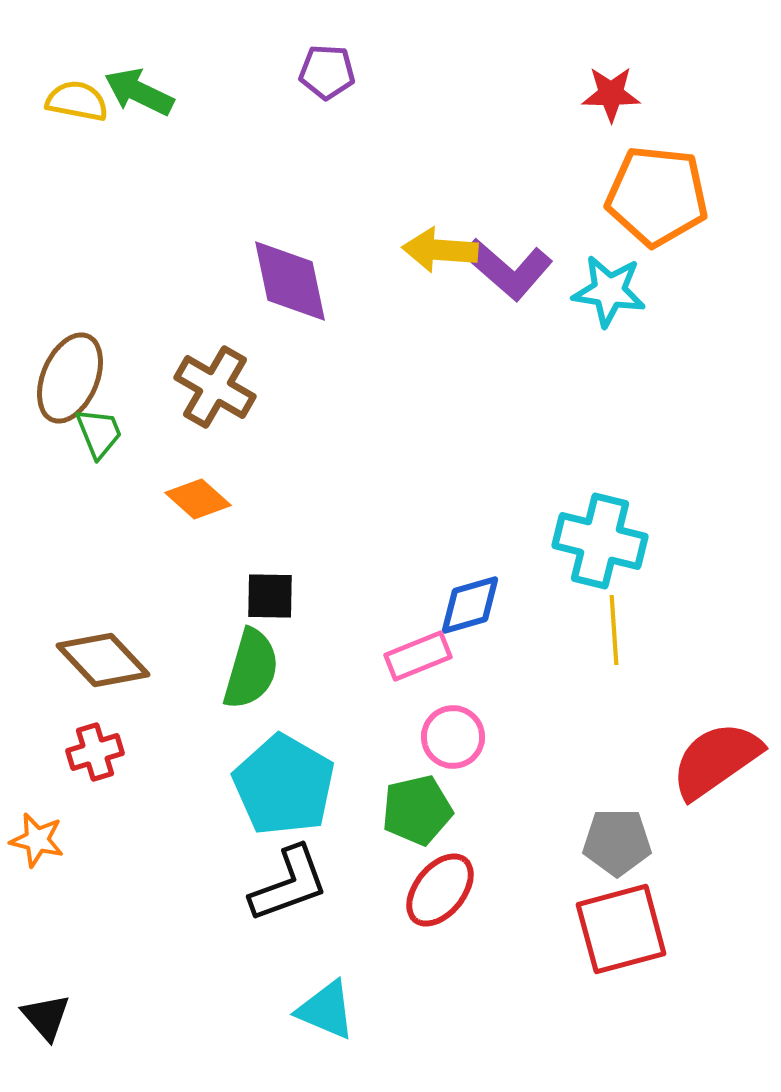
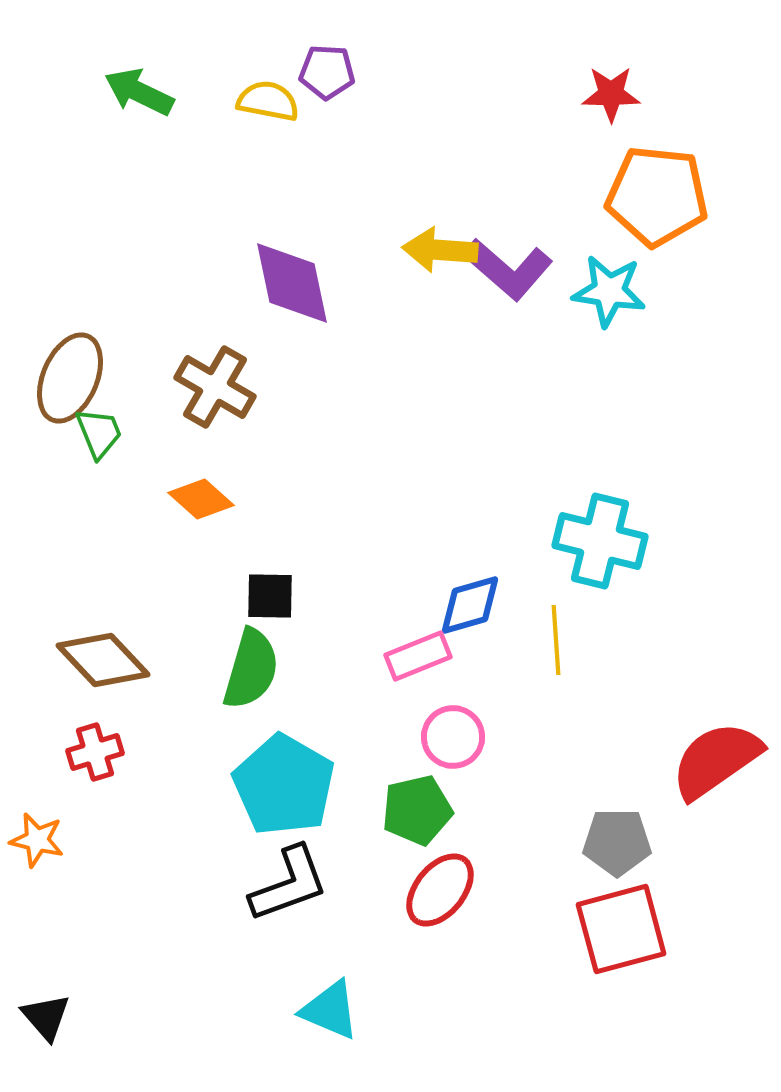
yellow semicircle: moved 191 px right
purple diamond: moved 2 px right, 2 px down
orange diamond: moved 3 px right
yellow line: moved 58 px left, 10 px down
cyan triangle: moved 4 px right
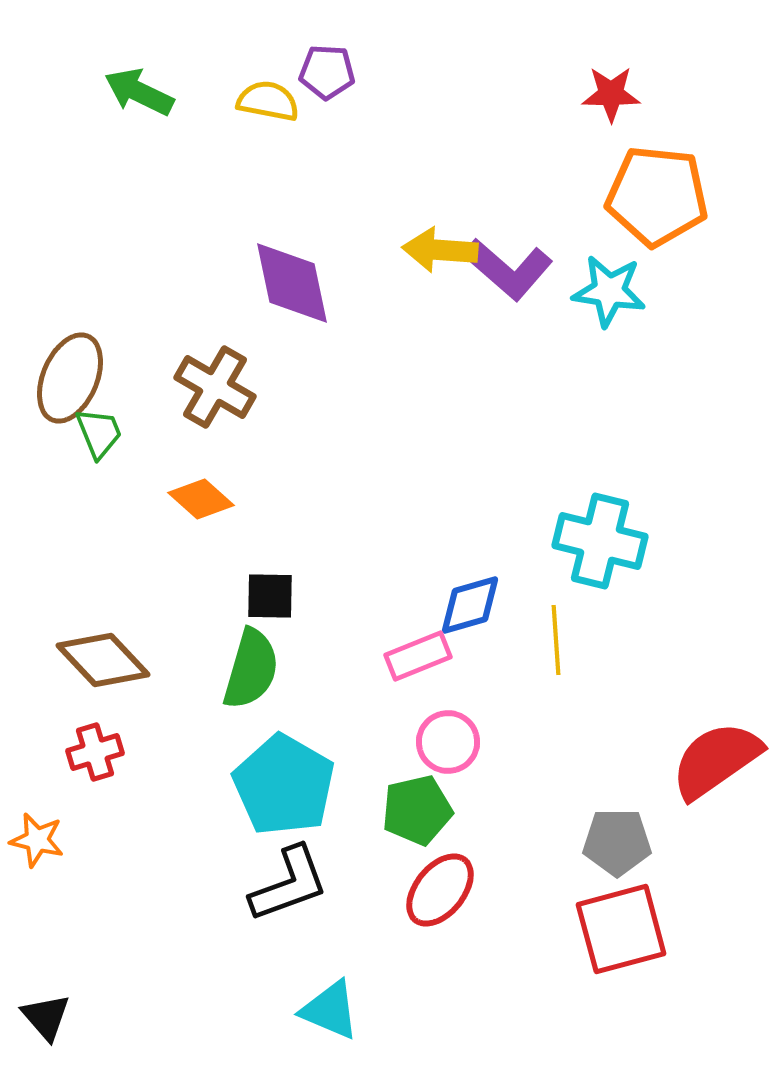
pink circle: moved 5 px left, 5 px down
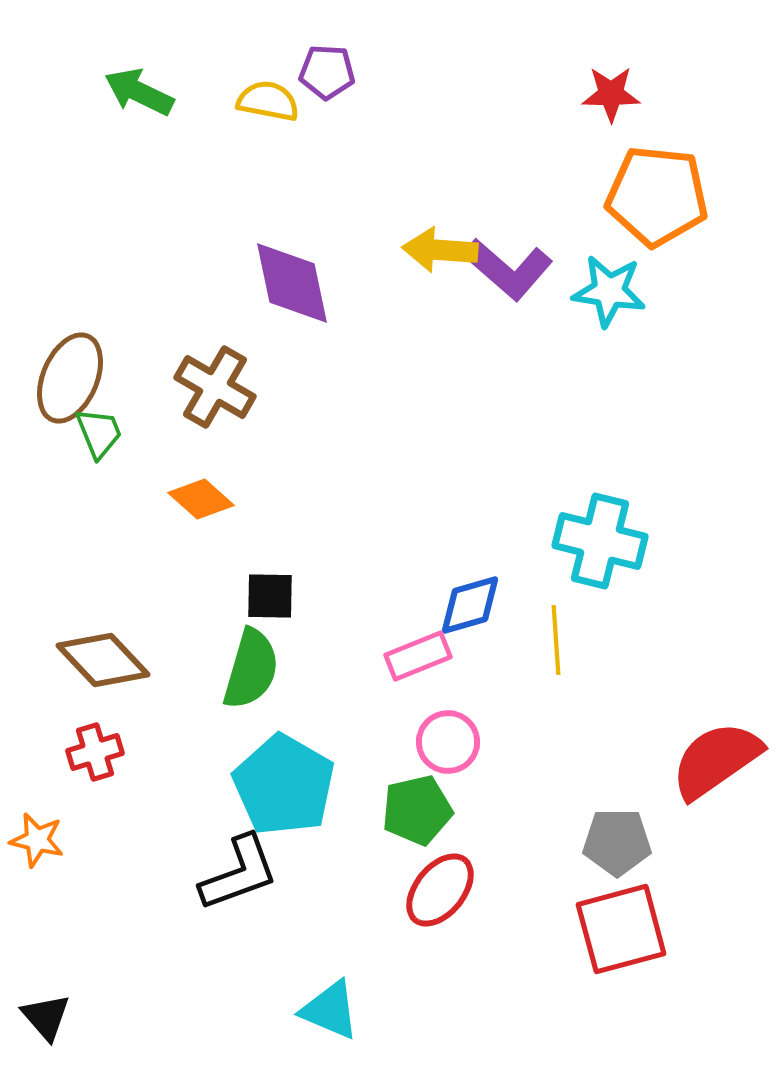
black L-shape: moved 50 px left, 11 px up
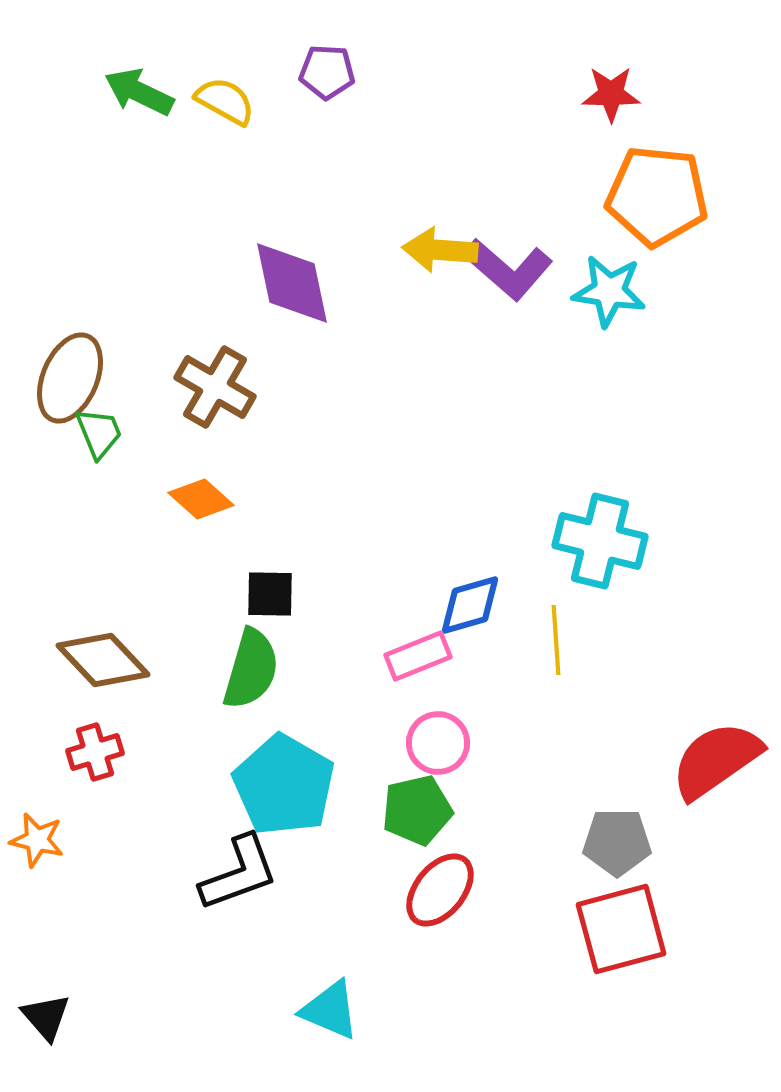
yellow semicircle: moved 43 px left; rotated 18 degrees clockwise
black square: moved 2 px up
pink circle: moved 10 px left, 1 px down
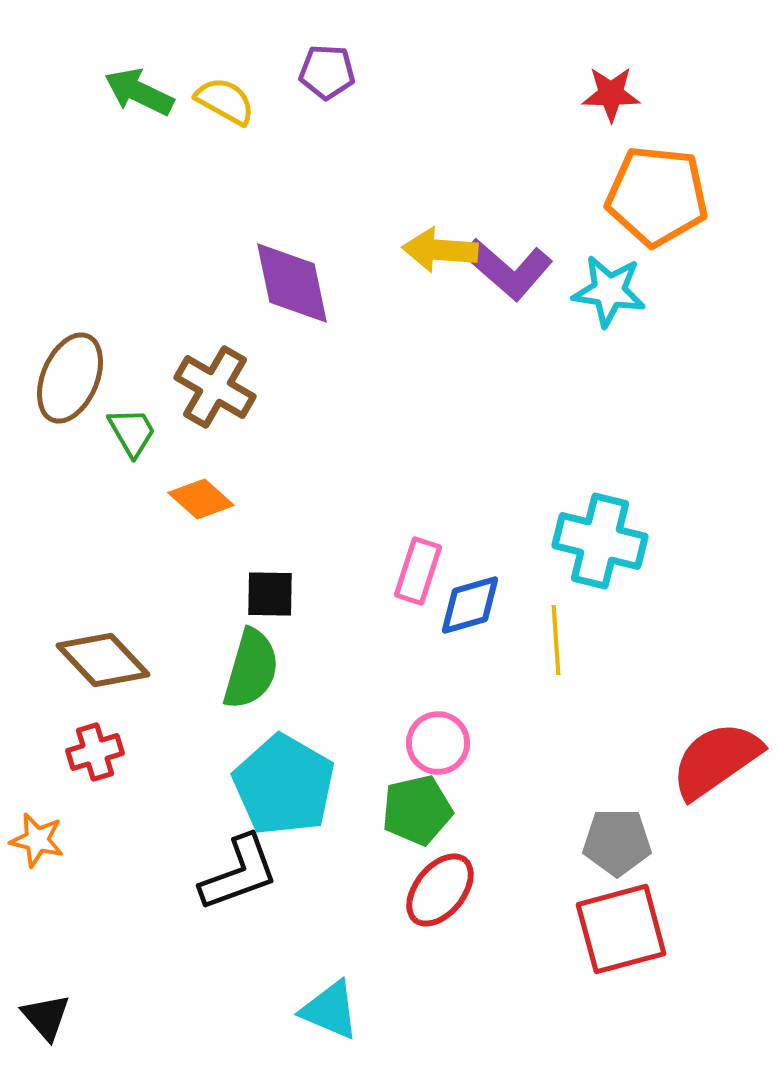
green trapezoid: moved 33 px right, 1 px up; rotated 8 degrees counterclockwise
pink rectangle: moved 85 px up; rotated 50 degrees counterclockwise
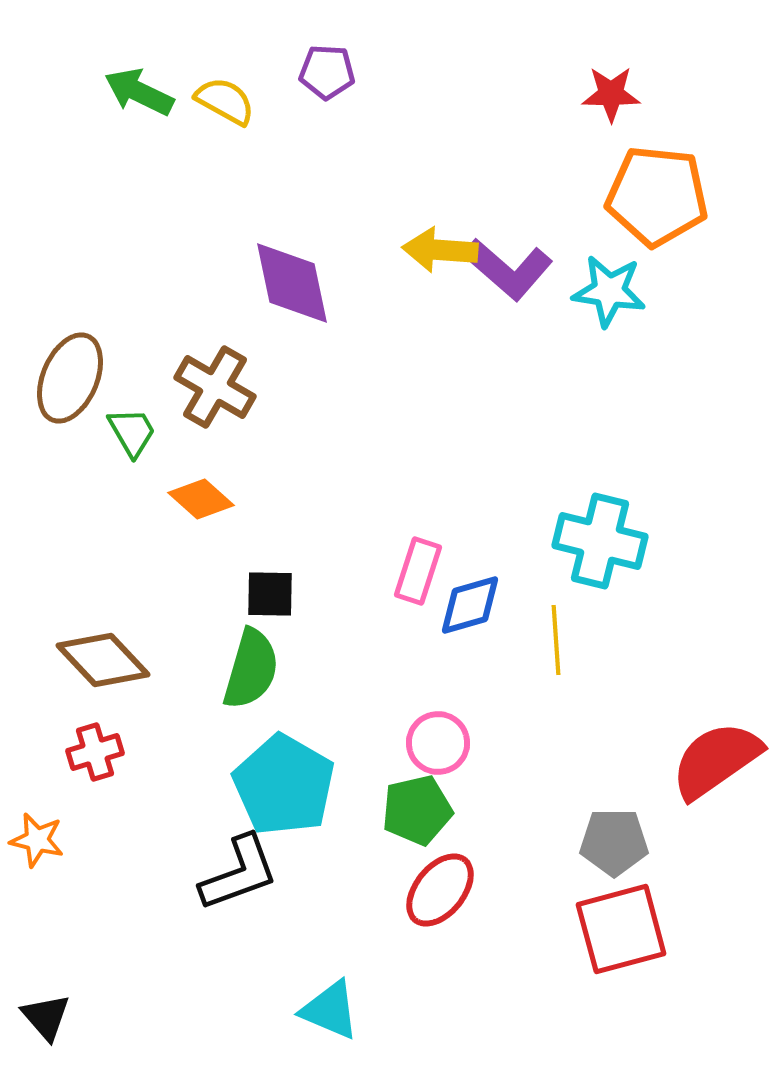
gray pentagon: moved 3 px left
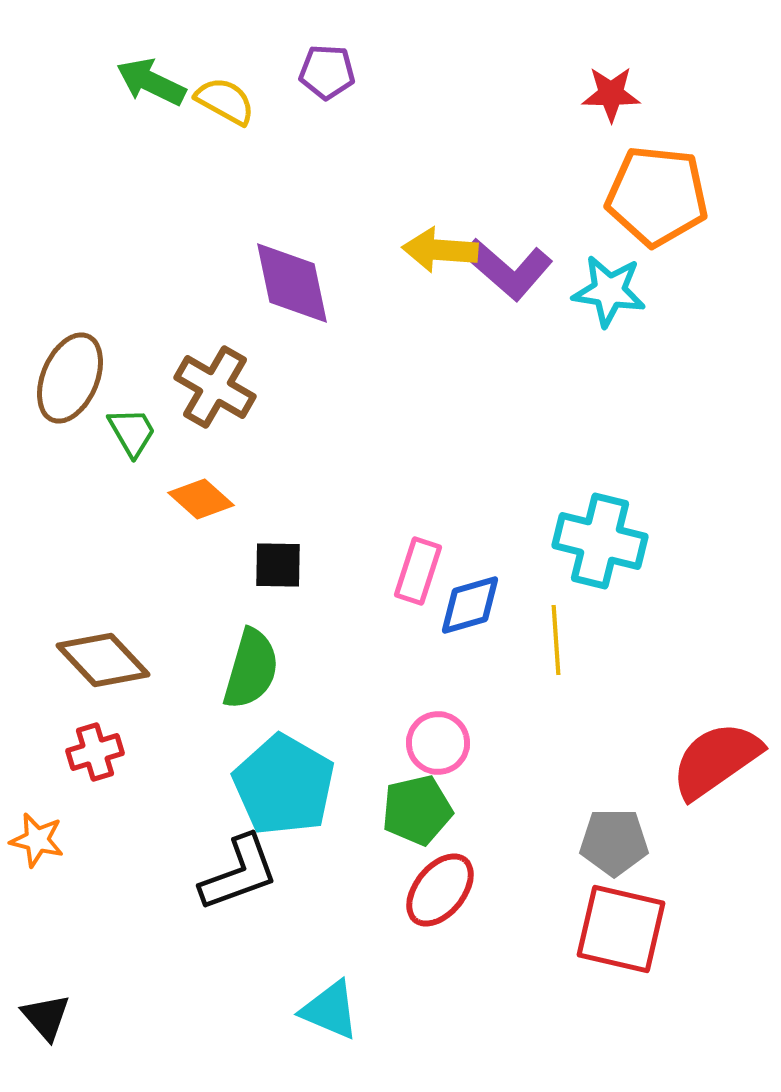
green arrow: moved 12 px right, 10 px up
black square: moved 8 px right, 29 px up
red square: rotated 28 degrees clockwise
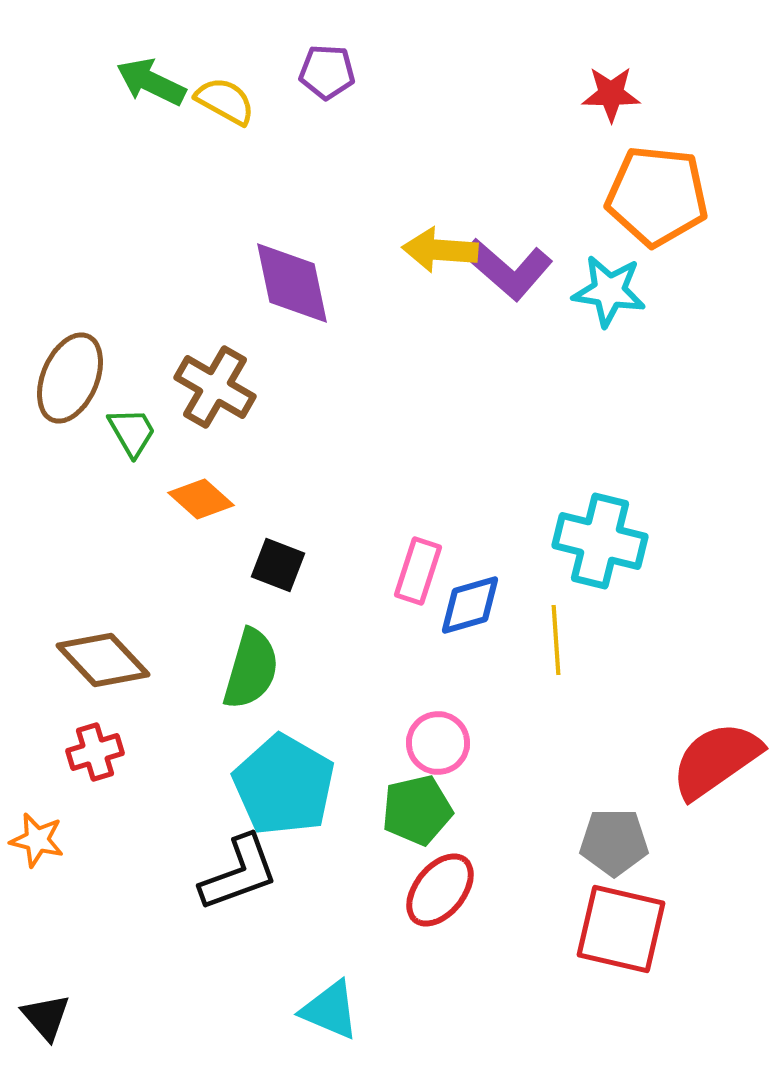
black square: rotated 20 degrees clockwise
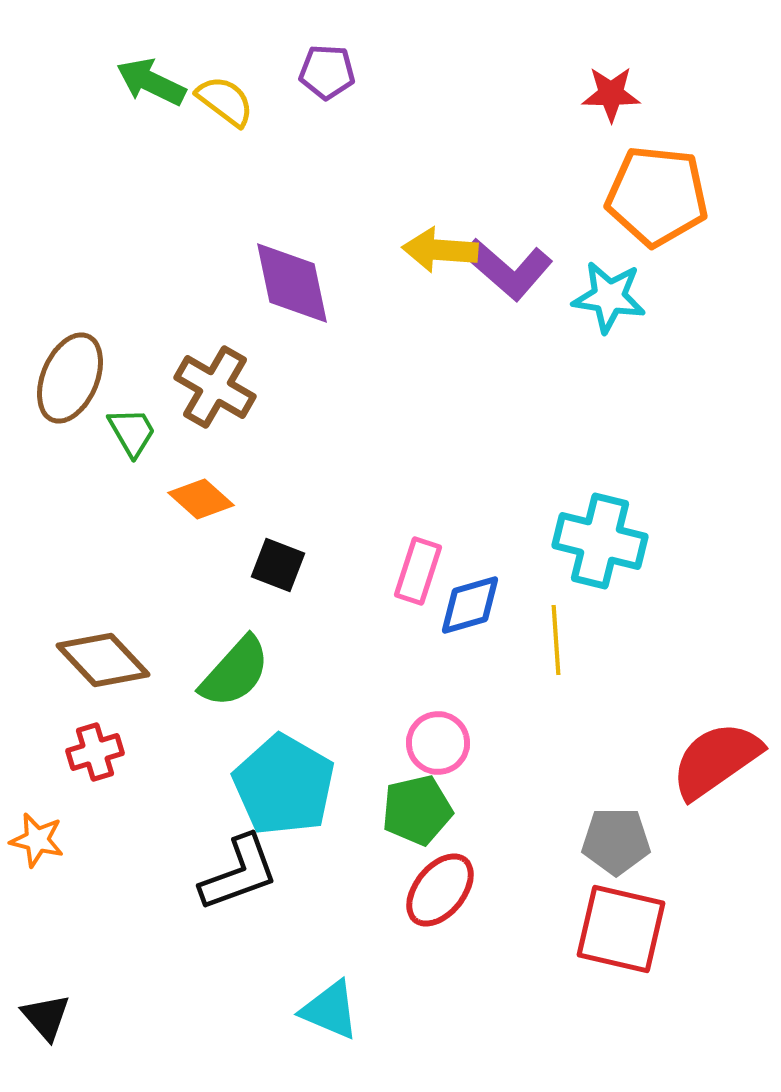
yellow semicircle: rotated 8 degrees clockwise
cyan star: moved 6 px down
green semicircle: moved 16 px left, 3 px down; rotated 26 degrees clockwise
gray pentagon: moved 2 px right, 1 px up
